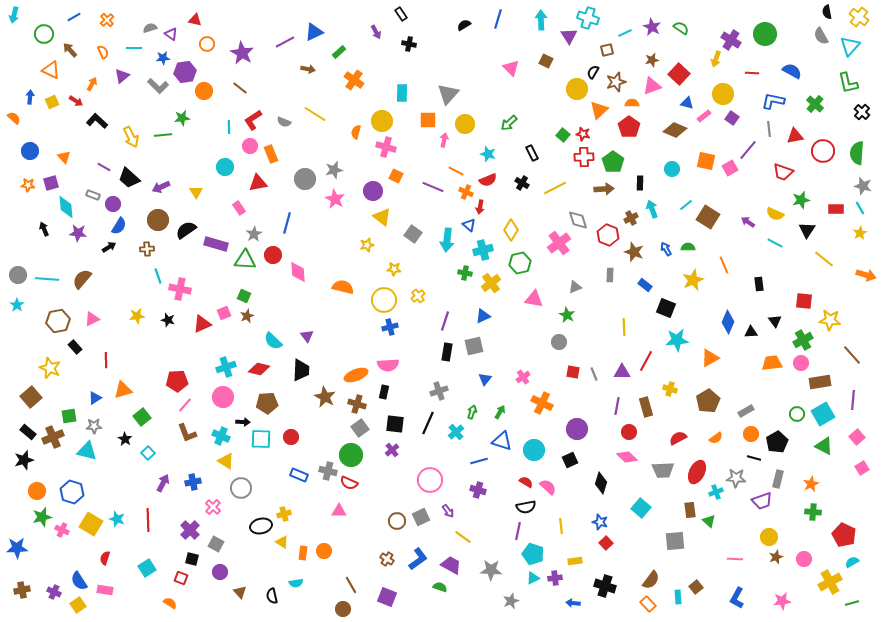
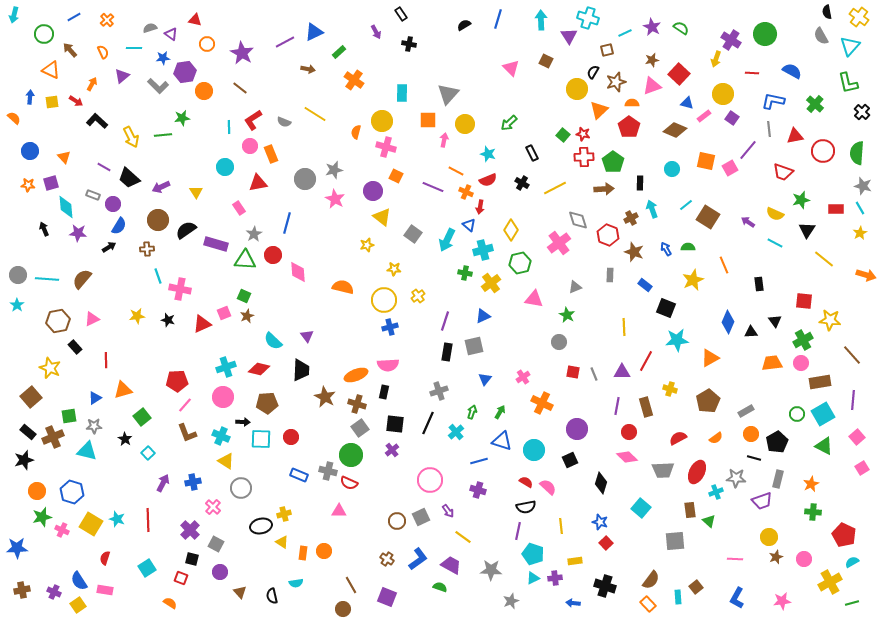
yellow square at (52, 102): rotated 16 degrees clockwise
cyan arrow at (447, 240): rotated 20 degrees clockwise
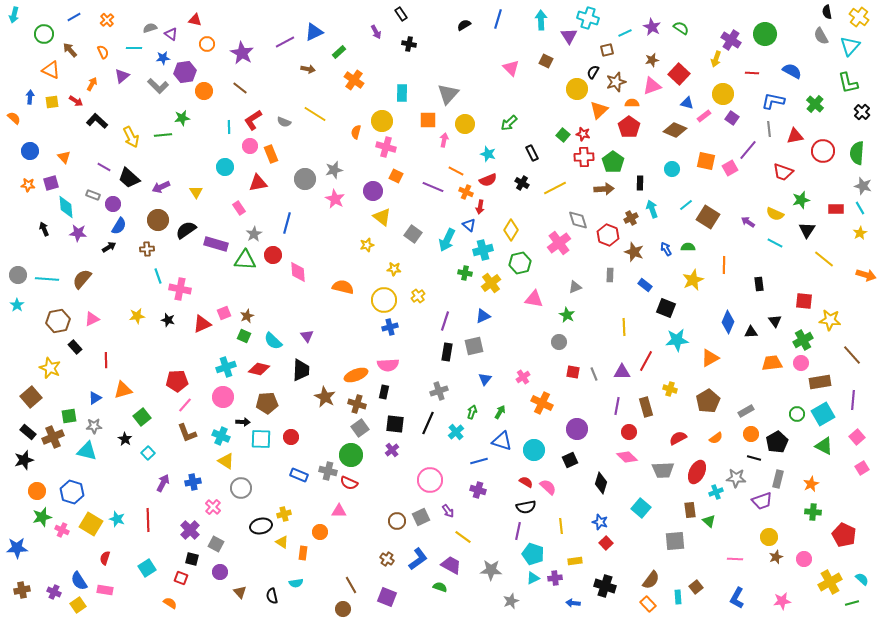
orange line at (724, 265): rotated 24 degrees clockwise
green square at (244, 296): moved 40 px down
orange circle at (324, 551): moved 4 px left, 19 px up
cyan semicircle at (852, 562): moved 10 px right, 17 px down; rotated 72 degrees clockwise
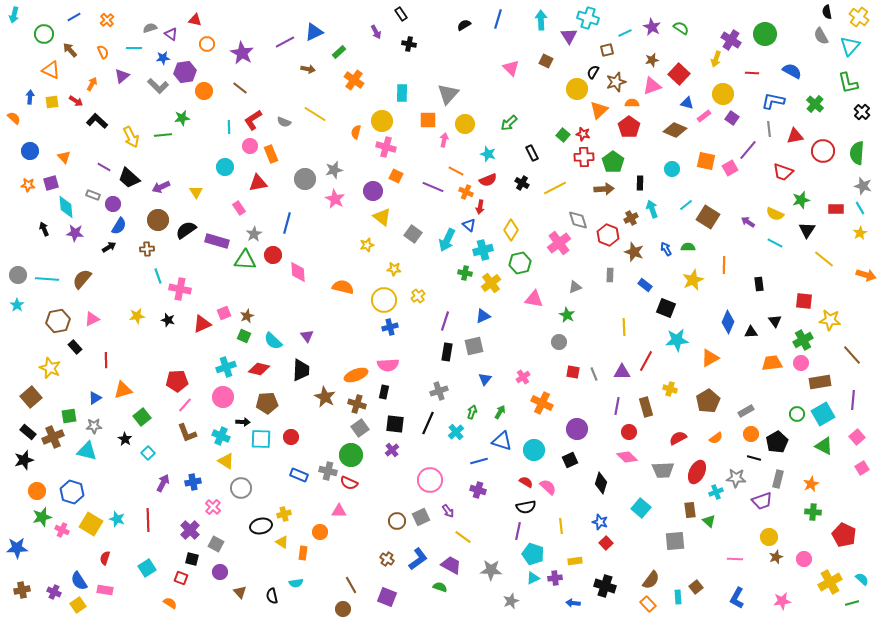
purple star at (78, 233): moved 3 px left
purple rectangle at (216, 244): moved 1 px right, 3 px up
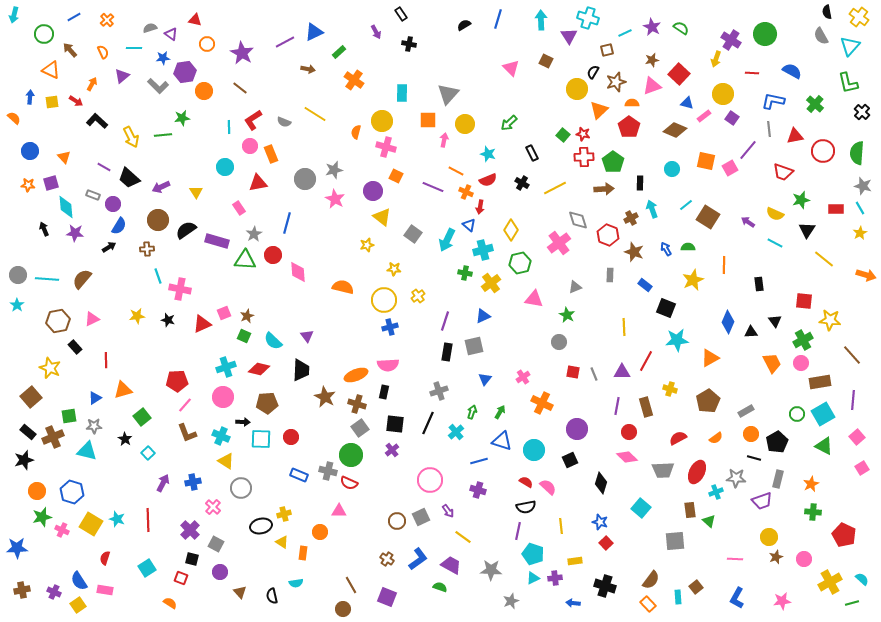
orange trapezoid at (772, 363): rotated 70 degrees clockwise
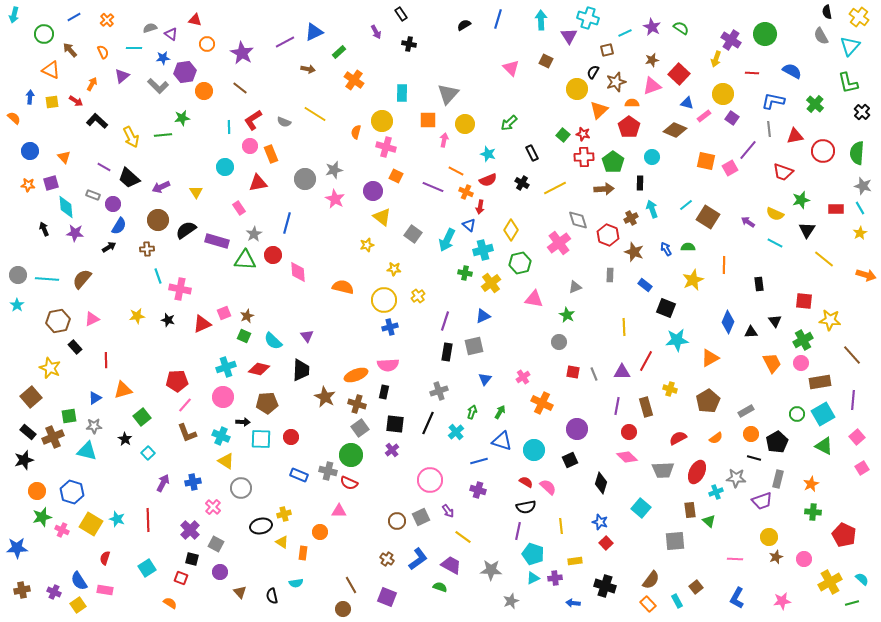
cyan circle at (672, 169): moved 20 px left, 12 px up
cyan rectangle at (678, 597): moved 1 px left, 4 px down; rotated 24 degrees counterclockwise
